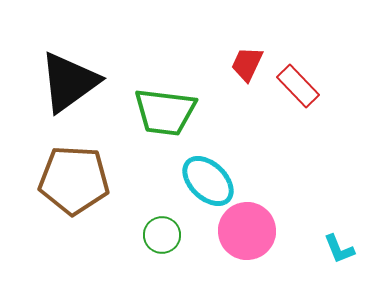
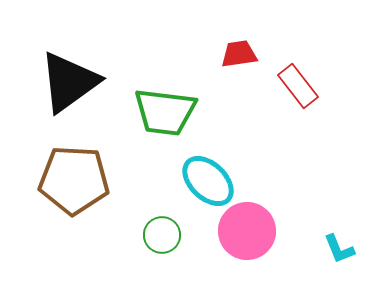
red trapezoid: moved 8 px left, 10 px up; rotated 57 degrees clockwise
red rectangle: rotated 6 degrees clockwise
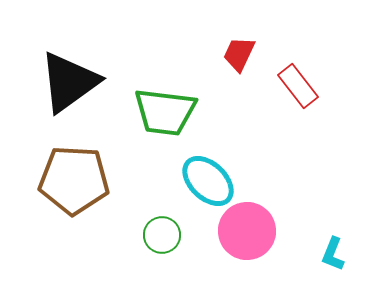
red trapezoid: rotated 57 degrees counterclockwise
cyan L-shape: moved 6 px left, 5 px down; rotated 44 degrees clockwise
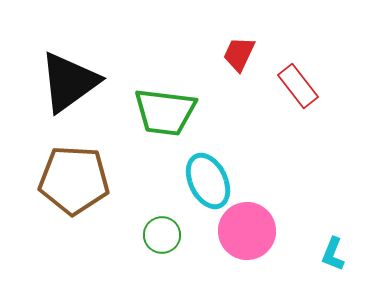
cyan ellipse: rotated 20 degrees clockwise
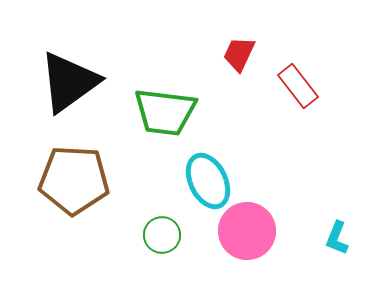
cyan L-shape: moved 4 px right, 16 px up
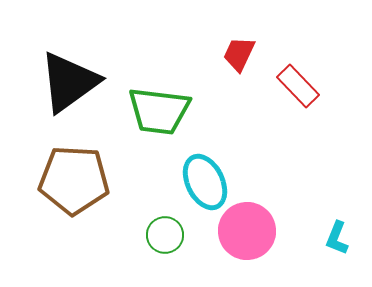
red rectangle: rotated 6 degrees counterclockwise
green trapezoid: moved 6 px left, 1 px up
cyan ellipse: moved 3 px left, 1 px down
green circle: moved 3 px right
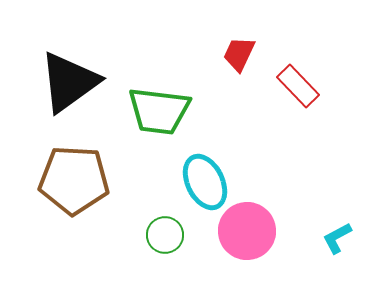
cyan L-shape: rotated 40 degrees clockwise
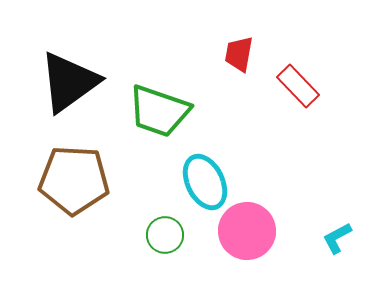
red trapezoid: rotated 15 degrees counterclockwise
green trapezoid: rotated 12 degrees clockwise
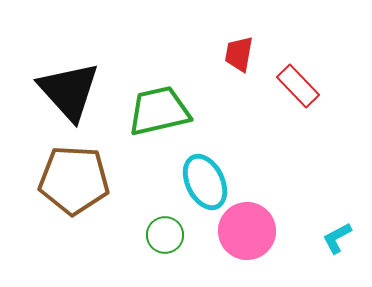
black triangle: moved 9 px down; rotated 36 degrees counterclockwise
green trapezoid: rotated 148 degrees clockwise
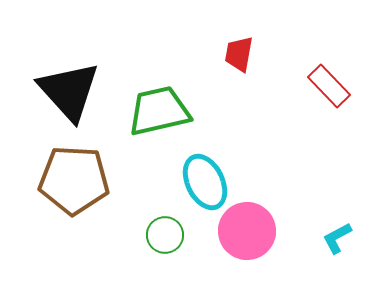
red rectangle: moved 31 px right
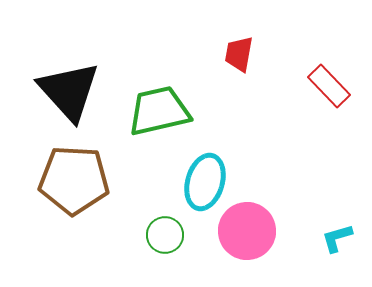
cyan ellipse: rotated 42 degrees clockwise
cyan L-shape: rotated 12 degrees clockwise
